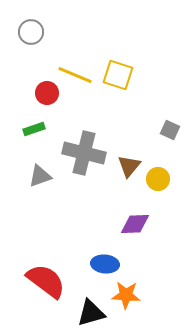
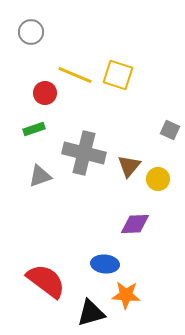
red circle: moved 2 px left
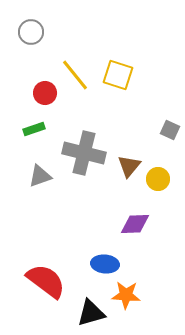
yellow line: rotated 28 degrees clockwise
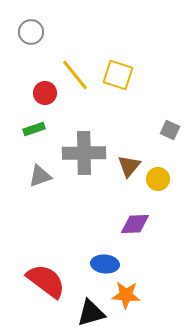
gray cross: rotated 15 degrees counterclockwise
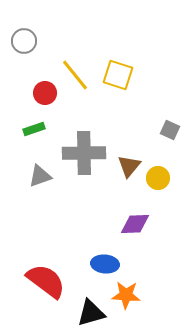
gray circle: moved 7 px left, 9 px down
yellow circle: moved 1 px up
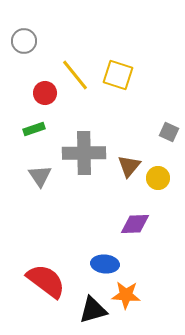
gray square: moved 1 px left, 2 px down
gray triangle: rotated 45 degrees counterclockwise
black triangle: moved 2 px right, 3 px up
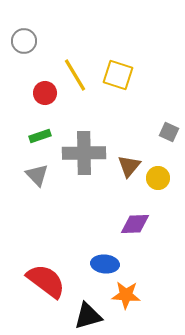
yellow line: rotated 8 degrees clockwise
green rectangle: moved 6 px right, 7 px down
gray triangle: moved 3 px left, 1 px up; rotated 10 degrees counterclockwise
black triangle: moved 5 px left, 6 px down
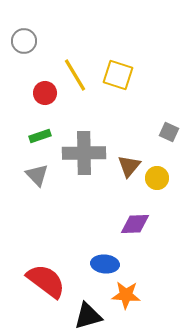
yellow circle: moved 1 px left
